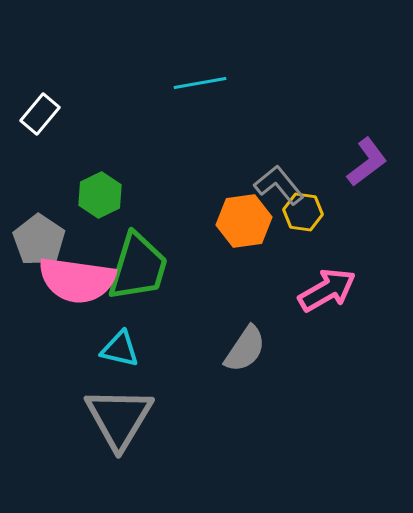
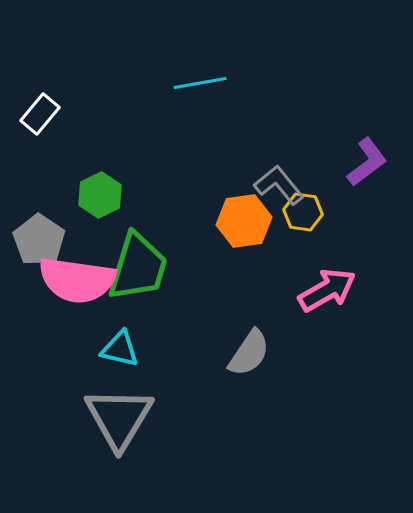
gray semicircle: moved 4 px right, 4 px down
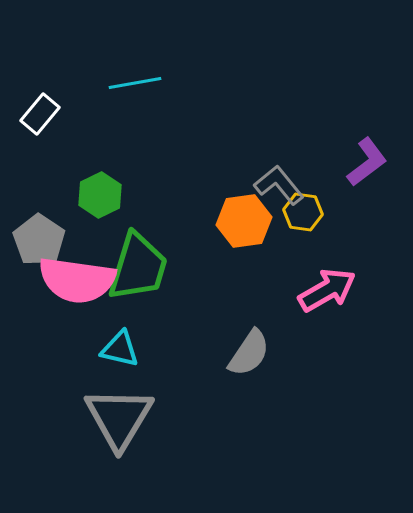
cyan line: moved 65 px left
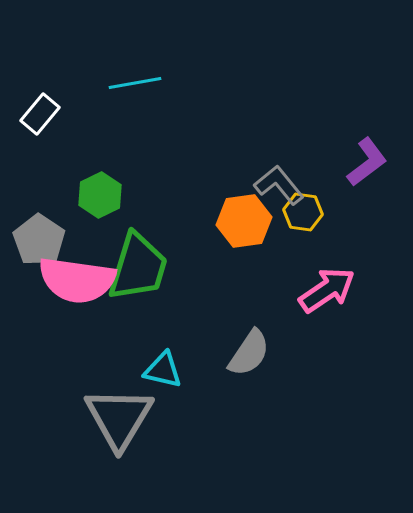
pink arrow: rotated 4 degrees counterclockwise
cyan triangle: moved 43 px right, 21 px down
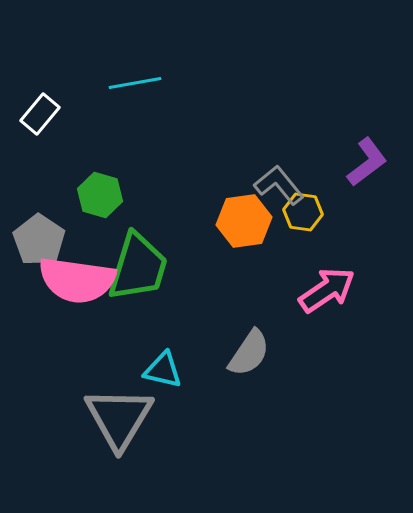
green hexagon: rotated 18 degrees counterclockwise
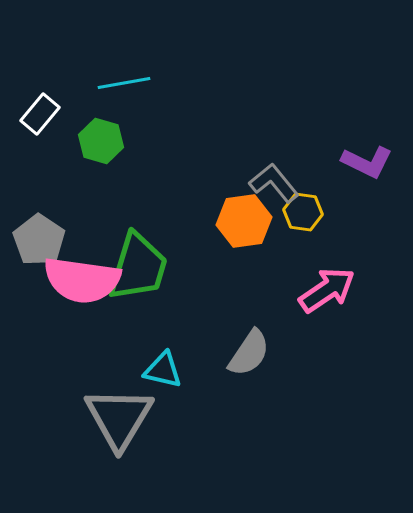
cyan line: moved 11 px left
purple L-shape: rotated 63 degrees clockwise
gray L-shape: moved 5 px left, 2 px up
green hexagon: moved 1 px right, 54 px up
pink semicircle: moved 5 px right
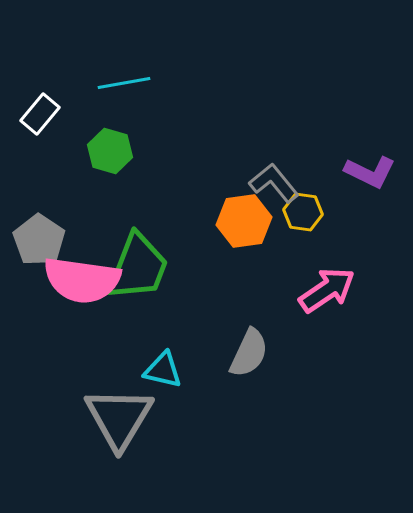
green hexagon: moved 9 px right, 10 px down
purple L-shape: moved 3 px right, 10 px down
green trapezoid: rotated 4 degrees clockwise
gray semicircle: rotated 9 degrees counterclockwise
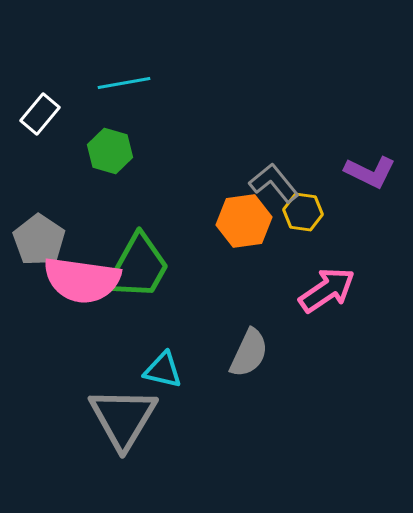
green trapezoid: rotated 8 degrees clockwise
gray triangle: moved 4 px right
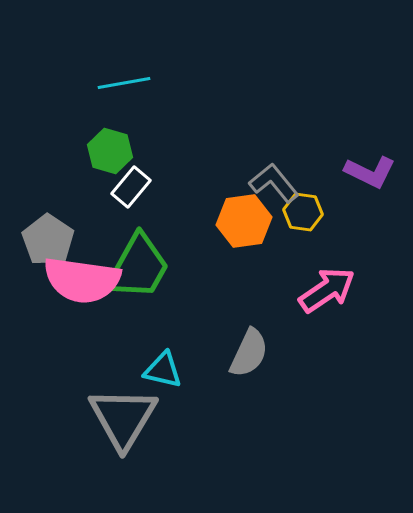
white rectangle: moved 91 px right, 73 px down
gray pentagon: moved 9 px right
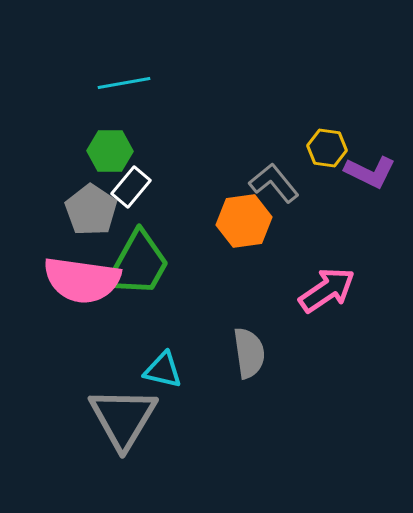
green hexagon: rotated 15 degrees counterclockwise
yellow hexagon: moved 24 px right, 64 px up
gray pentagon: moved 43 px right, 30 px up
green trapezoid: moved 3 px up
gray semicircle: rotated 33 degrees counterclockwise
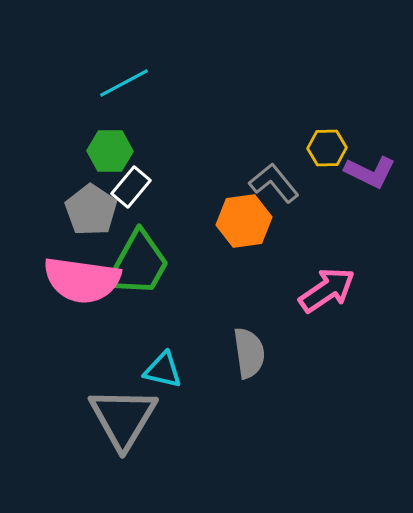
cyan line: rotated 18 degrees counterclockwise
yellow hexagon: rotated 9 degrees counterclockwise
